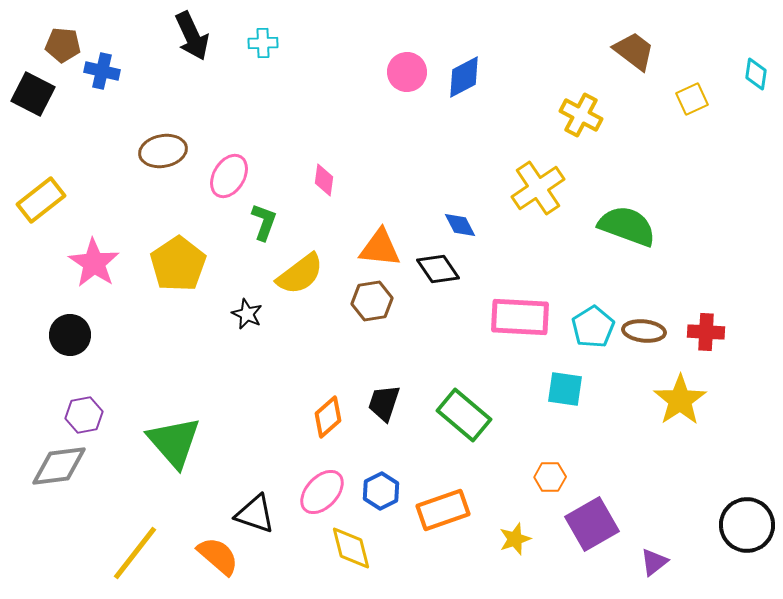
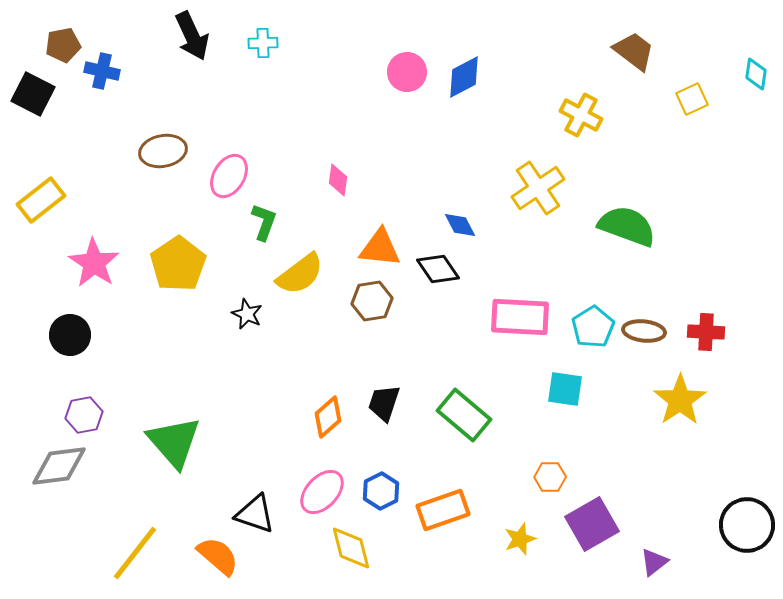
brown pentagon at (63, 45): rotated 16 degrees counterclockwise
pink diamond at (324, 180): moved 14 px right
yellow star at (515, 539): moved 5 px right
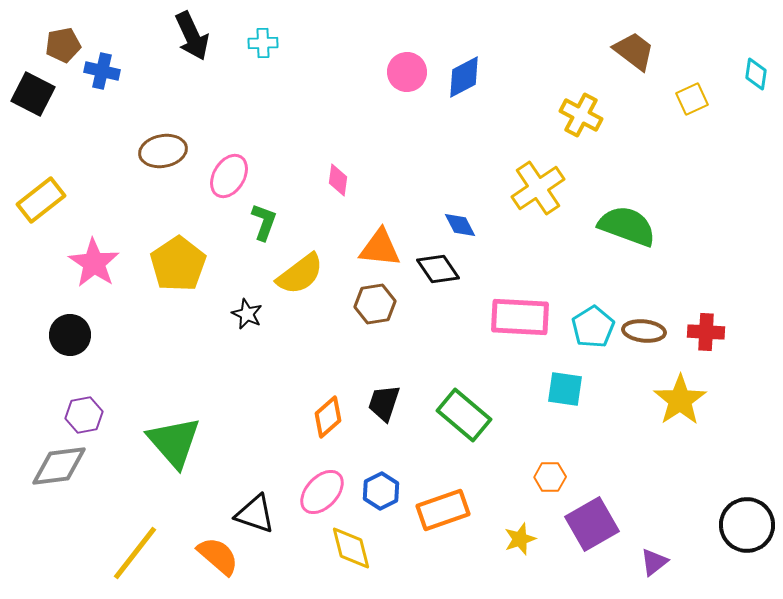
brown hexagon at (372, 301): moved 3 px right, 3 px down
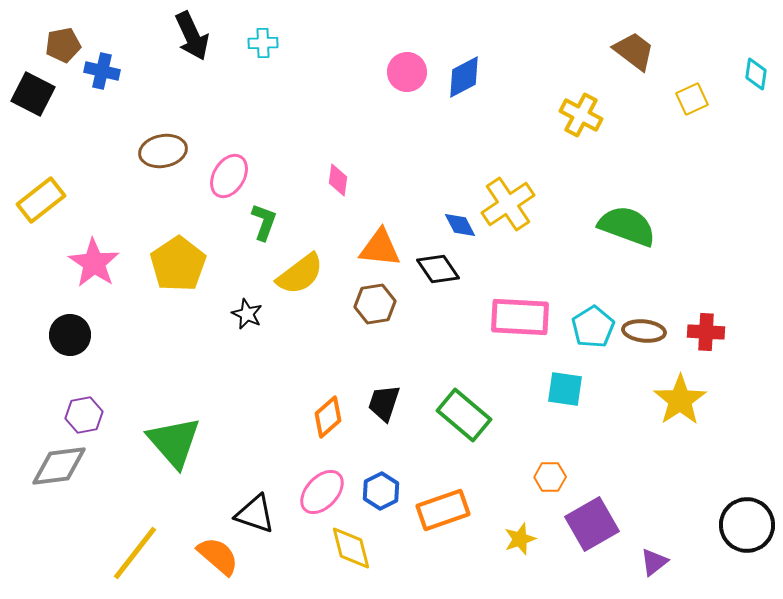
yellow cross at (538, 188): moved 30 px left, 16 px down
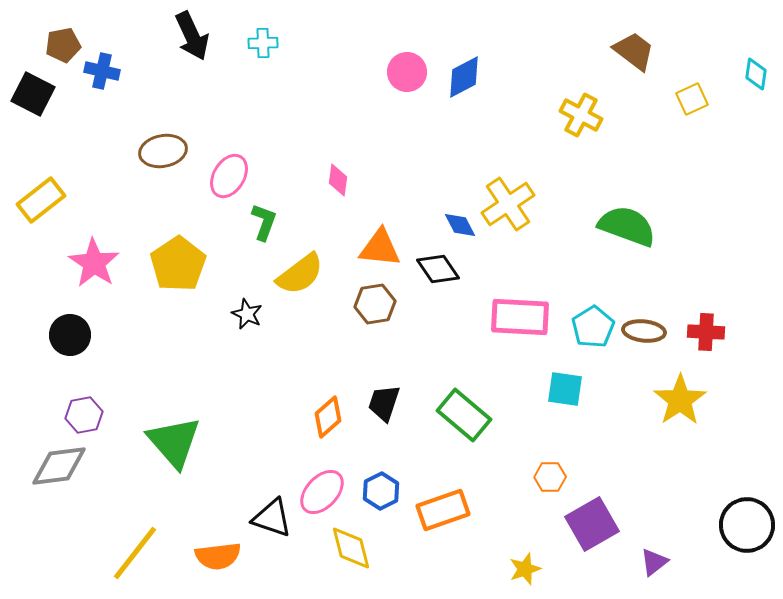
black triangle at (255, 514): moved 17 px right, 4 px down
yellow star at (520, 539): moved 5 px right, 30 px down
orange semicircle at (218, 556): rotated 132 degrees clockwise
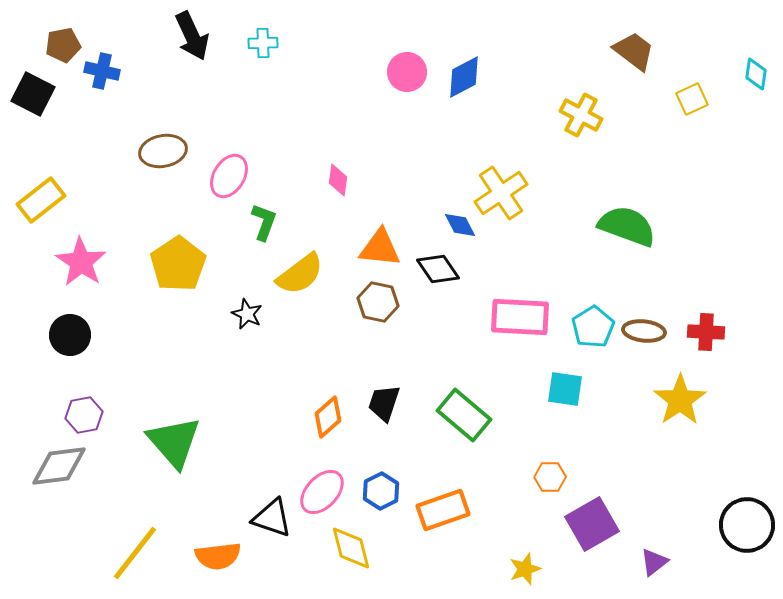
yellow cross at (508, 204): moved 7 px left, 11 px up
pink star at (94, 263): moved 13 px left, 1 px up
brown hexagon at (375, 304): moved 3 px right, 2 px up; rotated 21 degrees clockwise
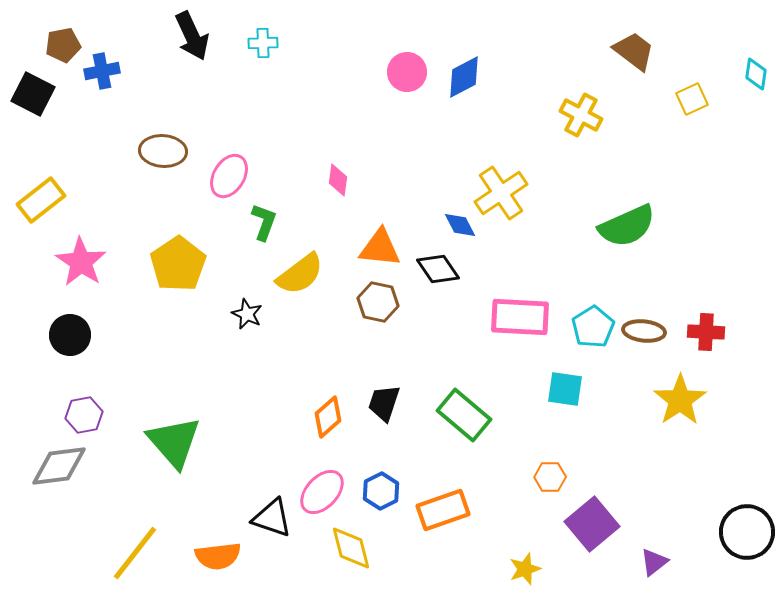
blue cross at (102, 71): rotated 24 degrees counterclockwise
brown ellipse at (163, 151): rotated 15 degrees clockwise
green semicircle at (627, 226): rotated 136 degrees clockwise
purple square at (592, 524): rotated 10 degrees counterclockwise
black circle at (747, 525): moved 7 px down
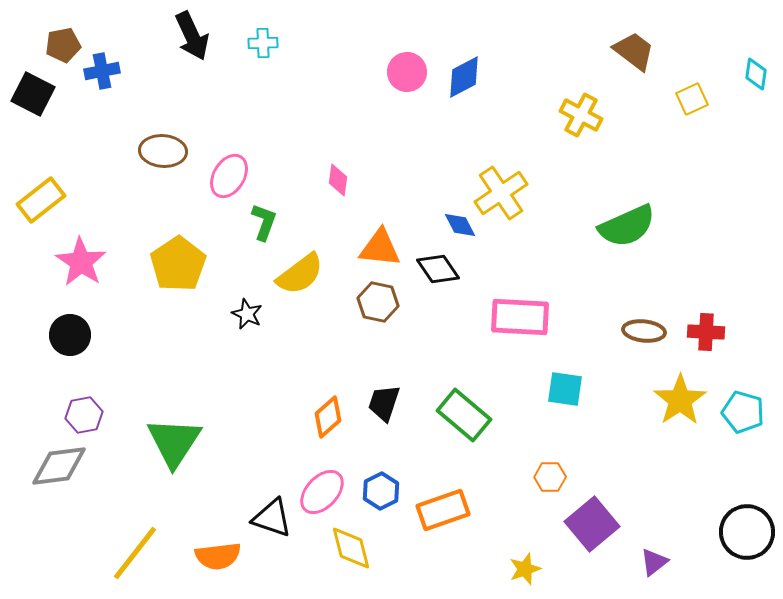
cyan pentagon at (593, 327): moved 150 px right, 85 px down; rotated 24 degrees counterclockwise
green triangle at (174, 442): rotated 14 degrees clockwise
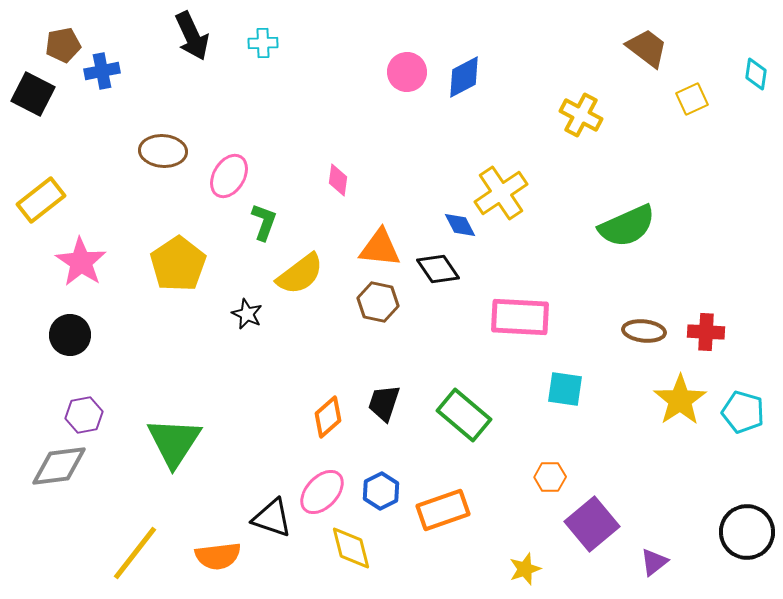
brown trapezoid at (634, 51): moved 13 px right, 3 px up
